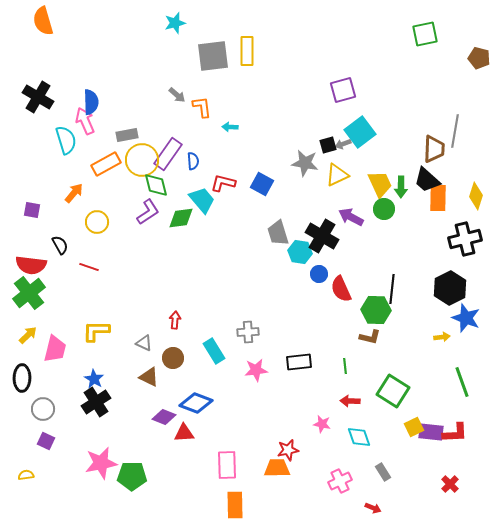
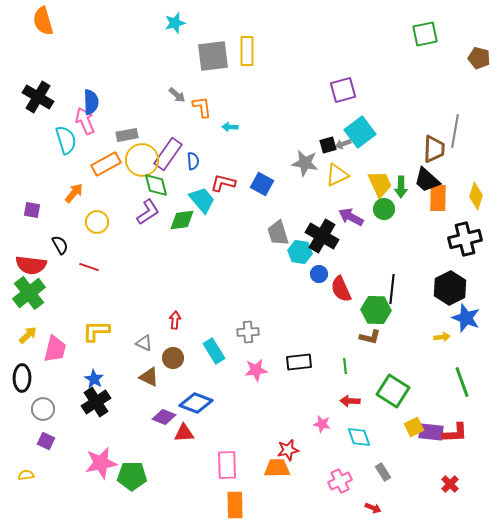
green diamond at (181, 218): moved 1 px right, 2 px down
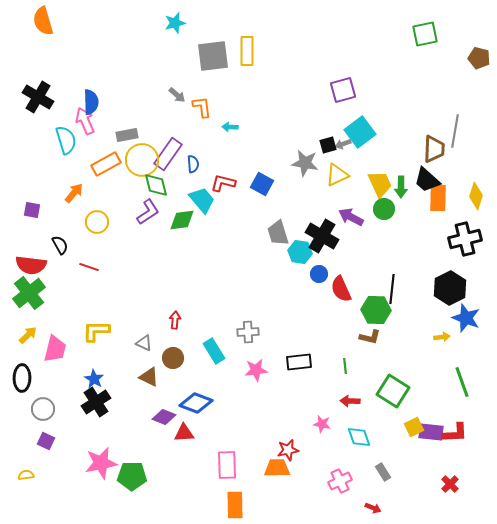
blue semicircle at (193, 161): moved 3 px down
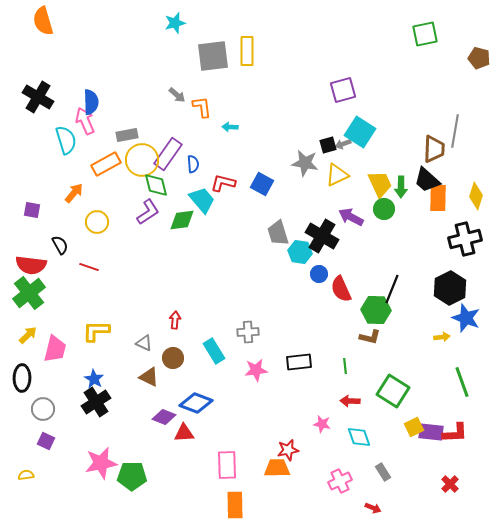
cyan square at (360, 132): rotated 20 degrees counterclockwise
black line at (392, 289): rotated 16 degrees clockwise
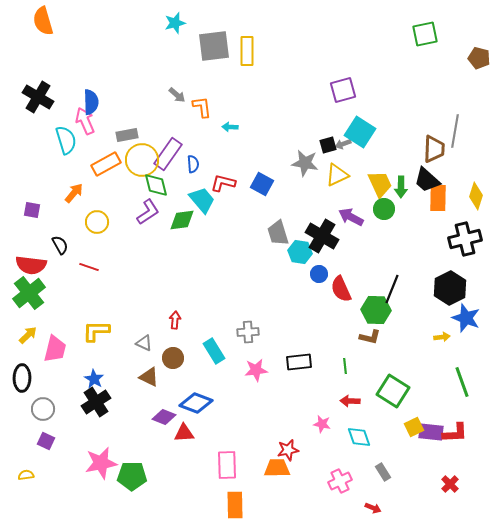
gray square at (213, 56): moved 1 px right, 10 px up
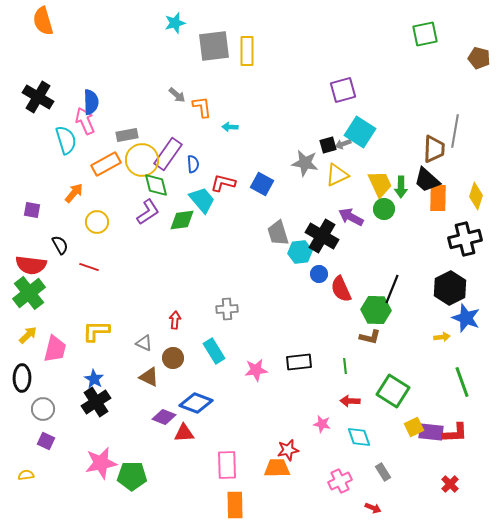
cyan hexagon at (300, 252): rotated 15 degrees counterclockwise
gray cross at (248, 332): moved 21 px left, 23 px up
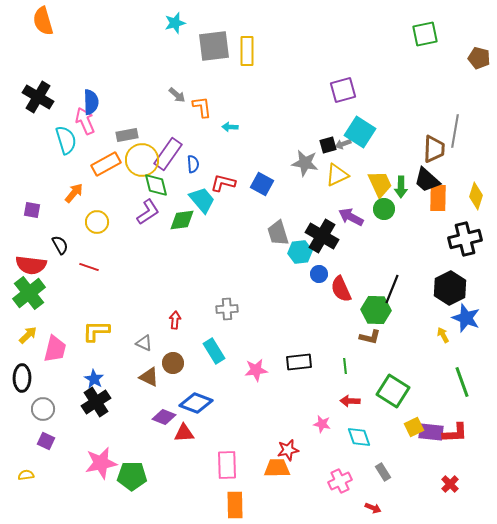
yellow arrow at (442, 337): moved 1 px right, 2 px up; rotated 112 degrees counterclockwise
brown circle at (173, 358): moved 5 px down
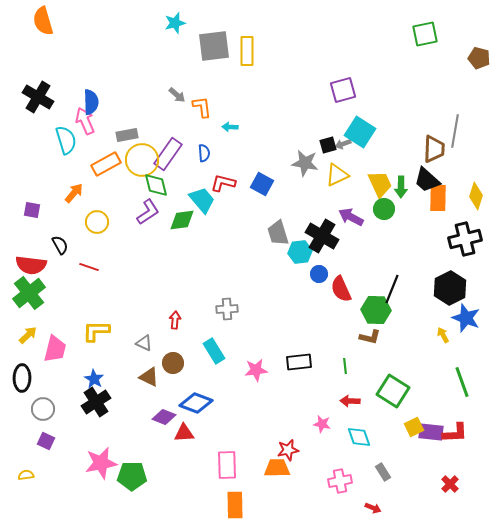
blue semicircle at (193, 164): moved 11 px right, 11 px up
pink cross at (340, 481): rotated 15 degrees clockwise
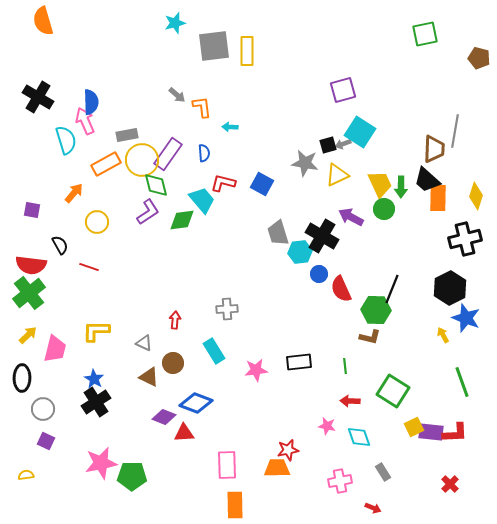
pink star at (322, 424): moved 5 px right, 2 px down
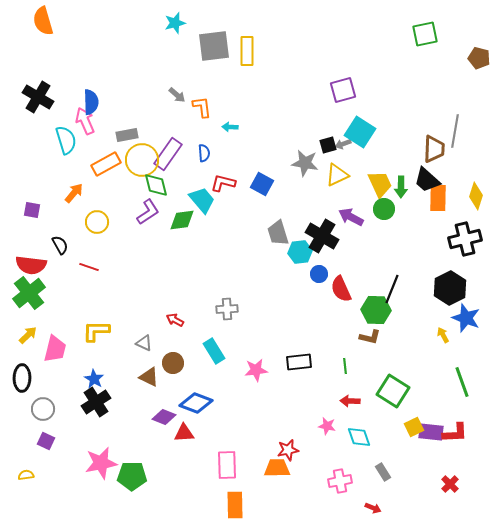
red arrow at (175, 320): rotated 66 degrees counterclockwise
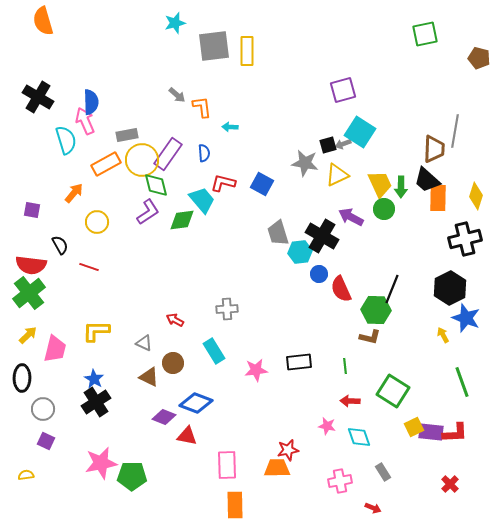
red triangle at (184, 433): moved 3 px right, 3 px down; rotated 15 degrees clockwise
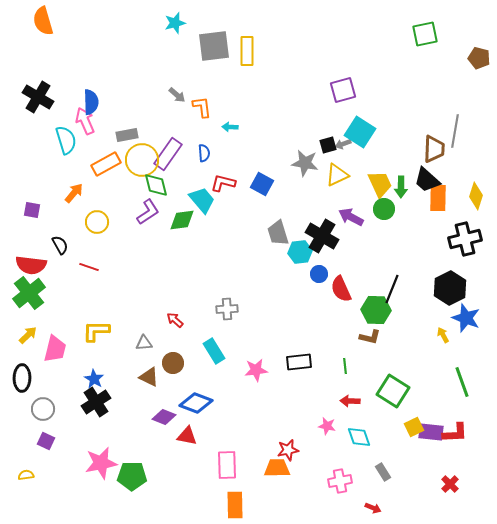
red arrow at (175, 320): rotated 12 degrees clockwise
gray triangle at (144, 343): rotated 30 degrees counterclockwise
